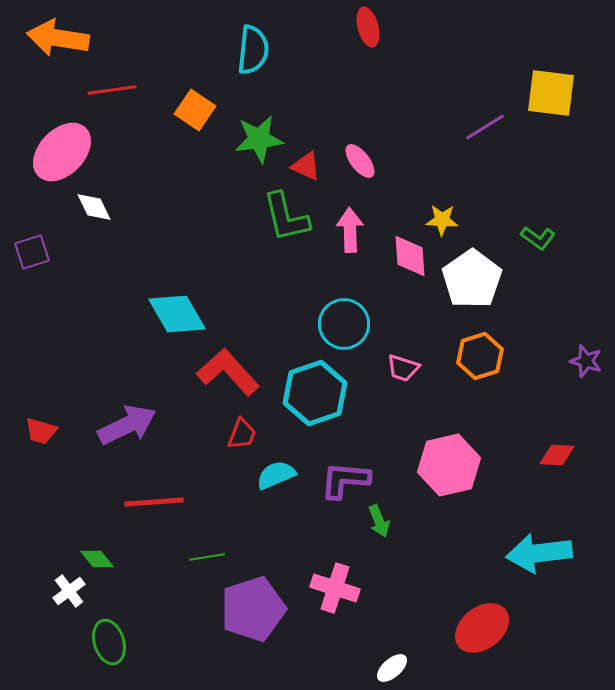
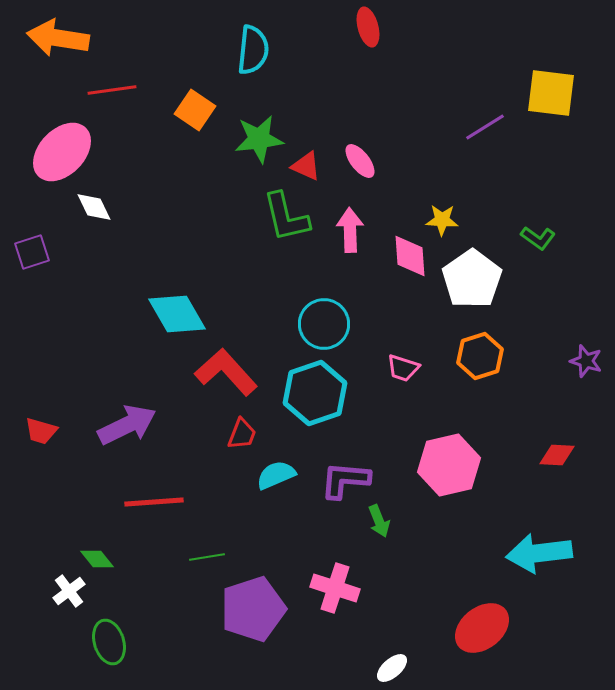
cyan circle at (344, 324): moved 20 px left
red L-shape at (228, 372): moved 2 px left
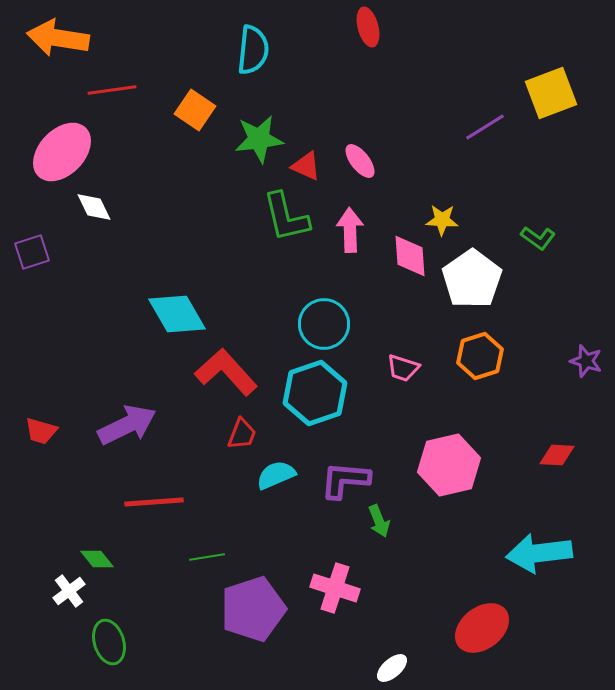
yellow square at (551, 93): rotated 28 degrees counterclockwise
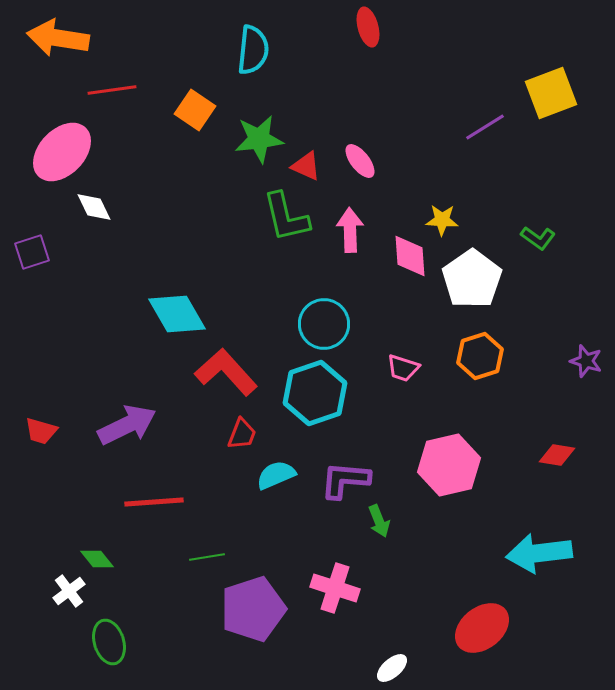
red diamond at (557, 455): rotated 6 degrees clockwise
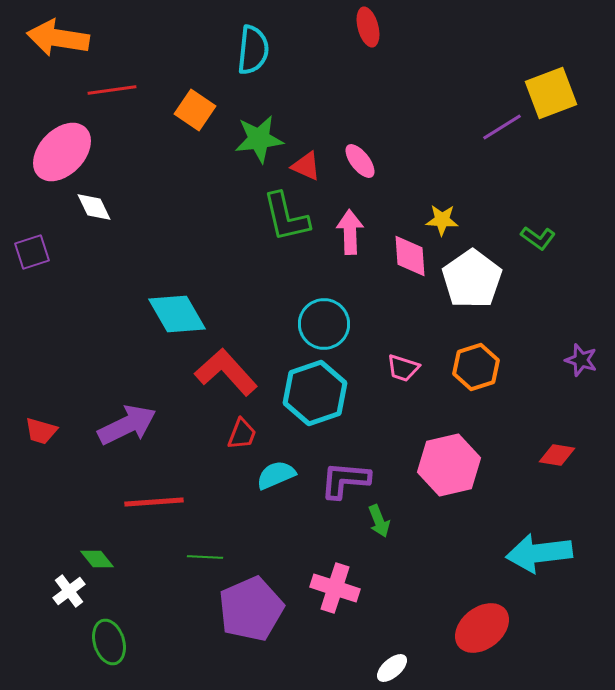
purple line at (485, 127): moved 17 px right
pink arrow at (350, 230): moved 2 px down
orange hexagon at (480, 356): moved 4 px left, 11 px down
purple star at (586, 361): moved 5 px left, 1 px up
green line at (207, 557): moved 2 px left; rotated 12 degrees clockwise
purple pentagon at (253, 609): moved 2 px left; rotated 6 degrees counterclockwise
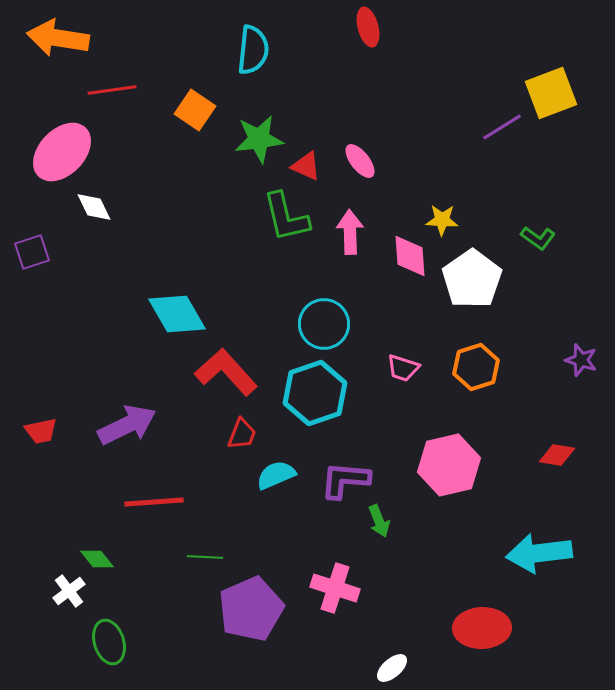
red trapezoid at (41, 431): rotated 28 degrees counterclockwise
red ellipse at (482, 628): rotated 36 degrees clockwise
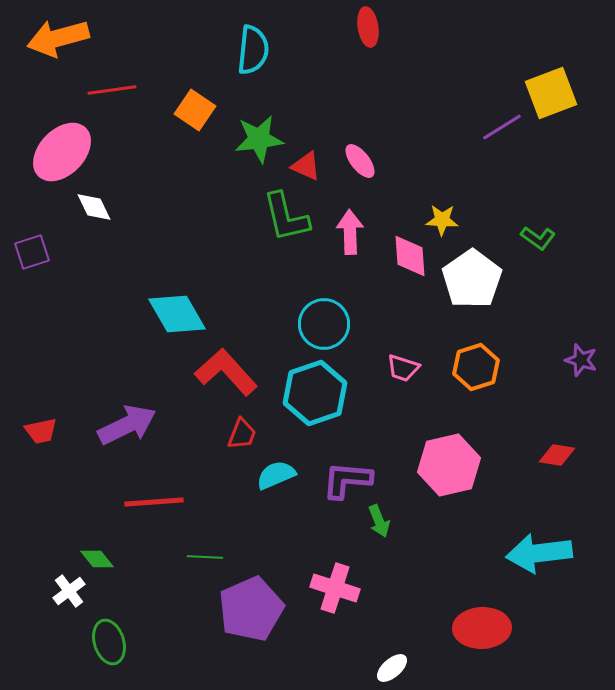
red ellipse at (368, 27): rotated 6 degrees clockwise
orange arrow at (58, 38): rotated 24 degrees counterclockwise
purple L-shape at (345, 480): moved 2 px right
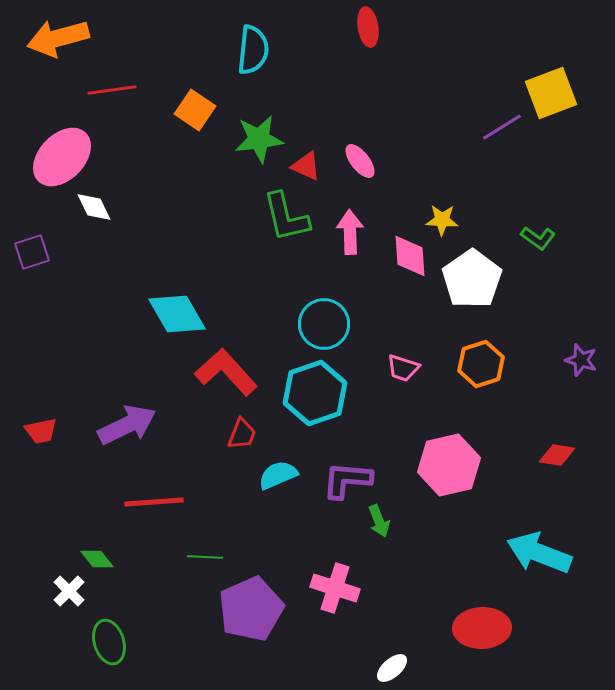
pink ellipse at (62, 152): moved 5 px down
orange hexagon at (476, 367): moved 5 px right, 3 px up
cyan semicircle at (276, 475): moved 2 px right
cyan arrow at (539, 553): rotated 28 degrees clockwise
white cross at (69, 591): rotated 8 degrees counterclockwise
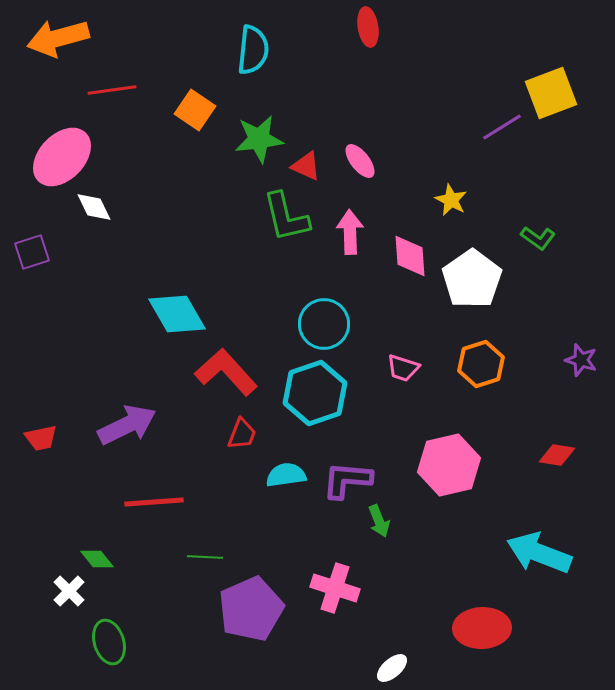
yellow star at (442, 220): moved 9 px right, 20 px up; rotated 24 degrees clockwise
red trapezoid at (41, 431): moved 7 px down
cyan semicircle at (278, 475): moved 8 px right; rotated 15 degrees clockwise
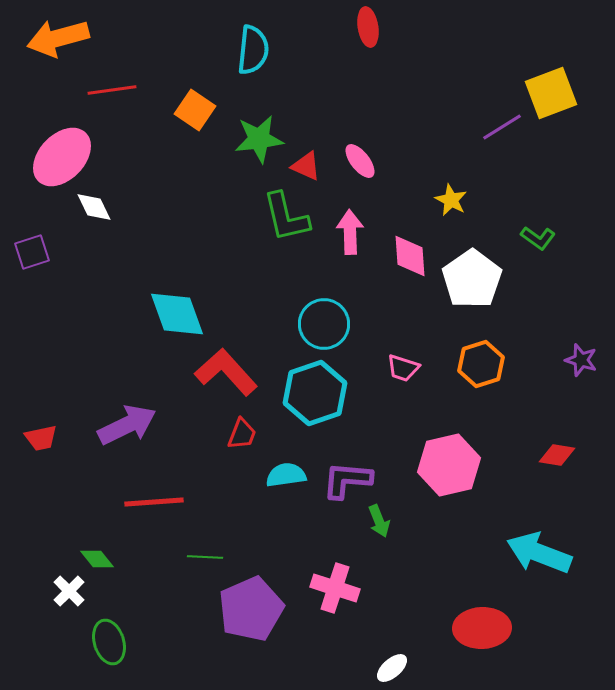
cyan diamond at (177, 314): rotated 10 degrees clockwise
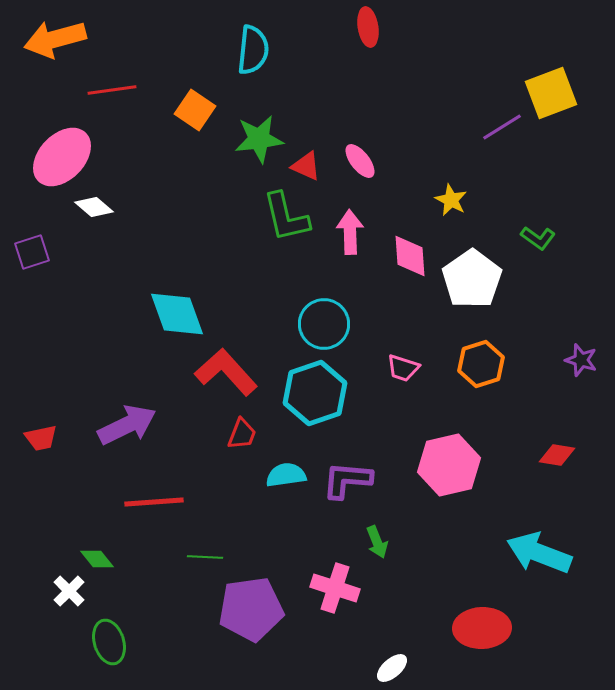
orange arrow at (58, 38): moved 3 px left, 1 px down
white diamond at (94, 207): rotated 24 degrees counterclockwise
green arrow at (379, 521): moved 2 px left, 21 px down
purple pentagon at (251, 609): rotated 16 degrees clockwise
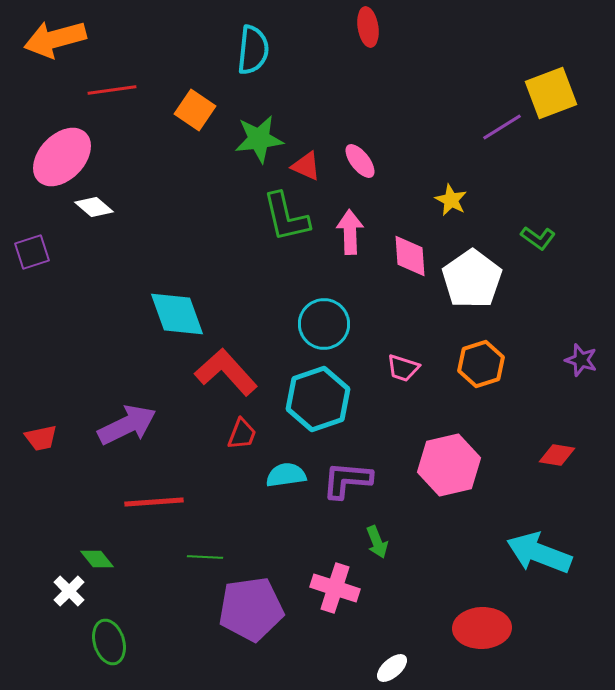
cyan hexagon at (315, 393): moved 3 px right, 6 px down
